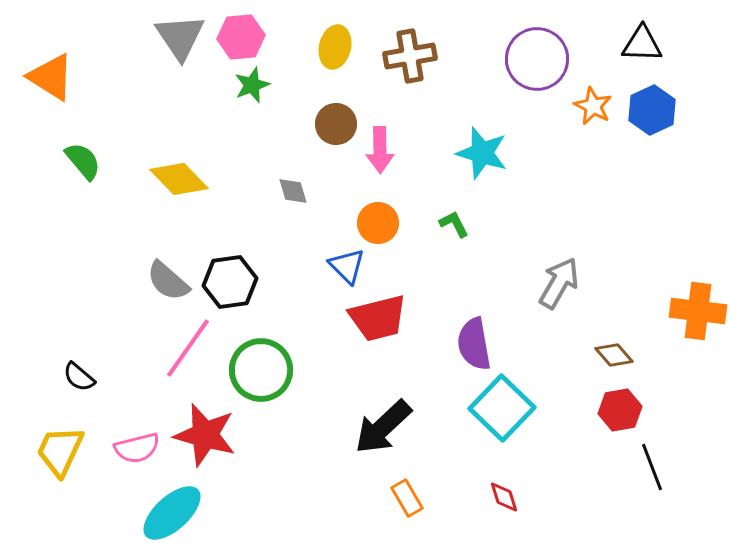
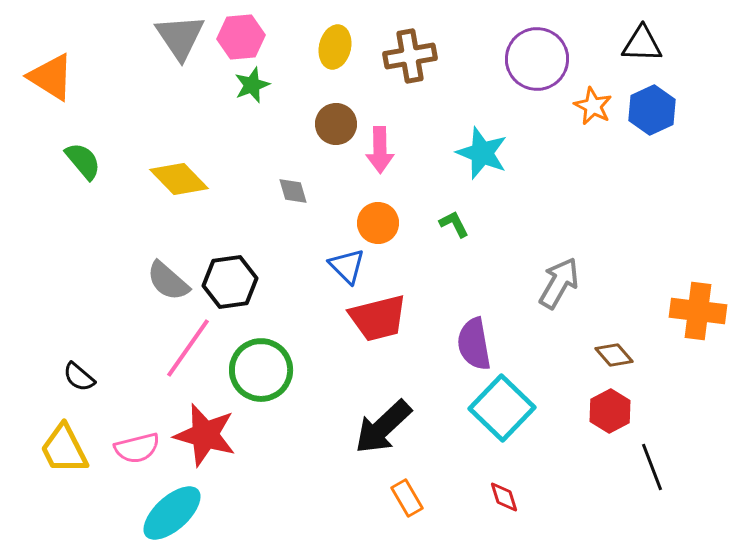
cyan star: rotated 4 degrees clockwise
red hexagon: moved 10 px left, 1 px down; rotated 18 degrees counterclockwise
yellow trapezoid: moved 4 px right, 2 px up; rotated 52 degrees counterclockwise
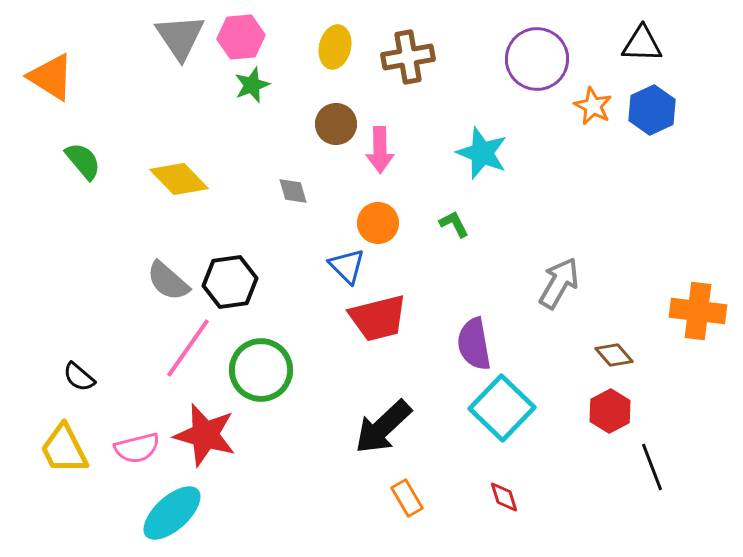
brown cross: moved 2 px left, 1 px down
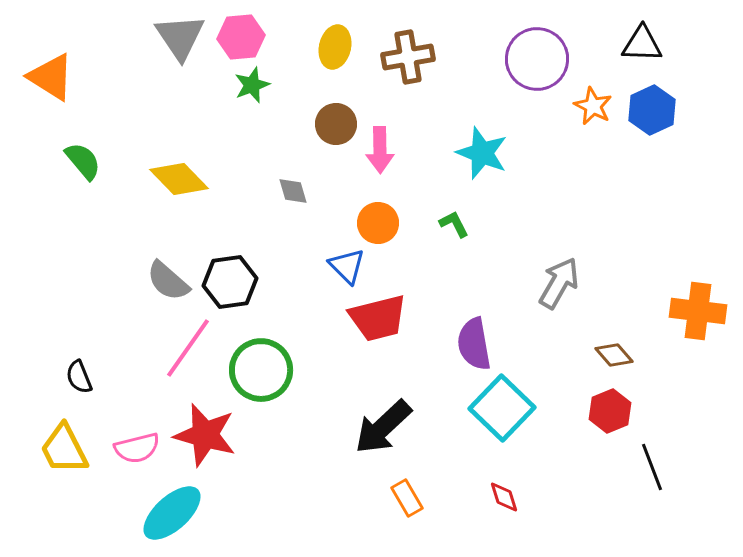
black semicircle: rotated 28 degrees clockwise
red hexagon: rotated 6 degrees clockwise
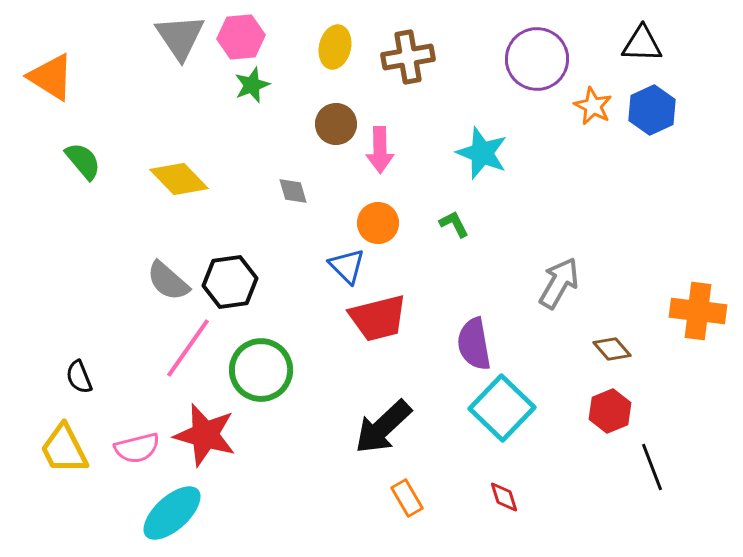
brown diamond: moved 2 px left, 6 px up
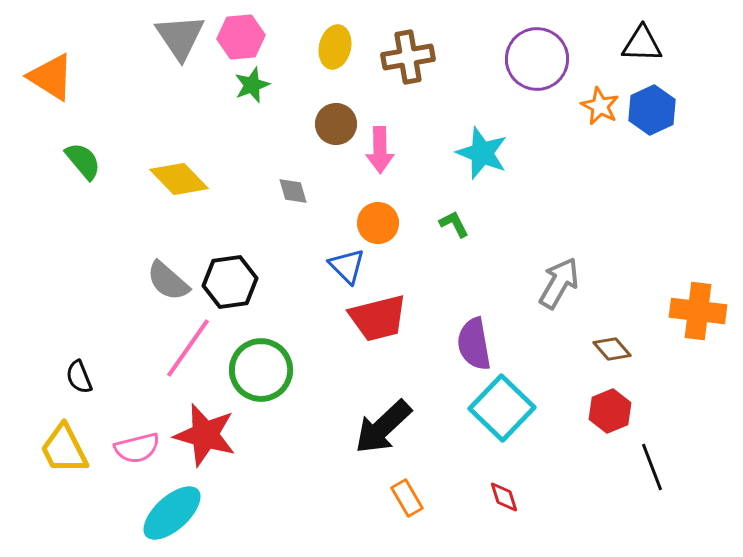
orange star: moved 7 px right
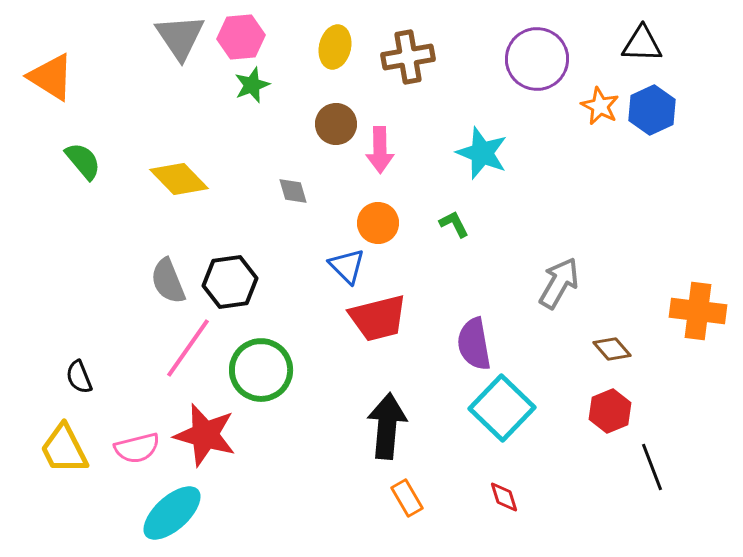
gray semicircle: rotated 27 degrees clockwise
black arrow: moved 4 px right, 1 px up; rotated 138 degrees clockwise
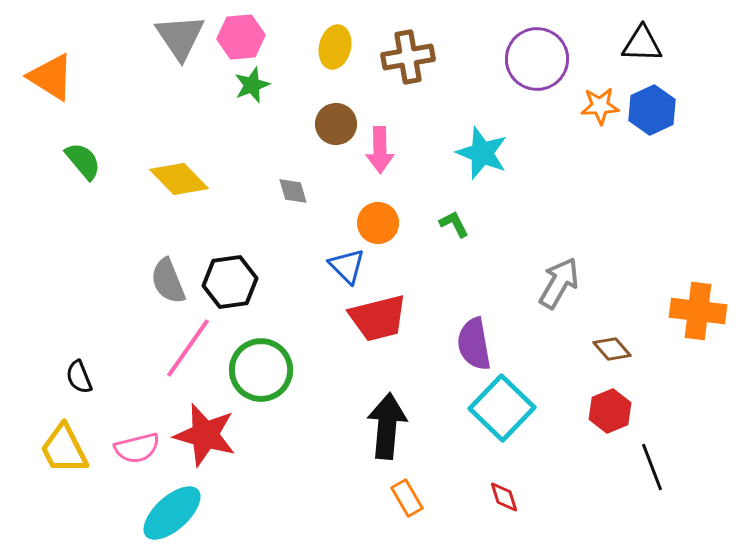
orange star: rotated 30 degrees counterclockwise
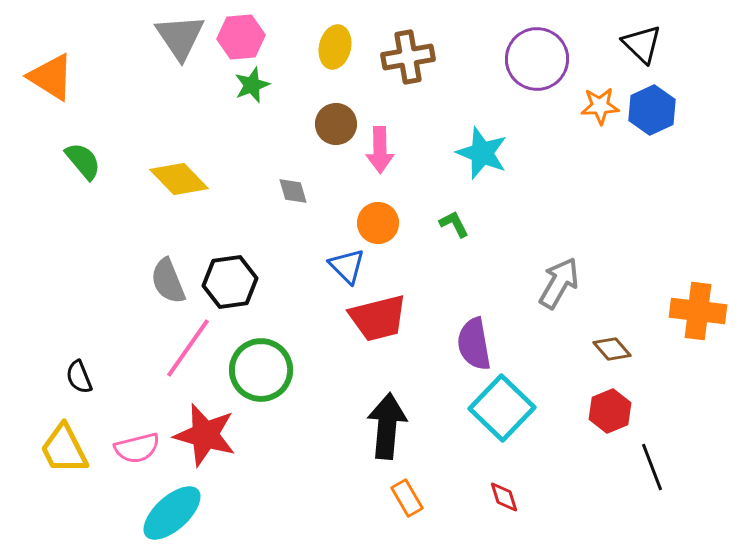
black triangle: rotated 42 degrees clockwise
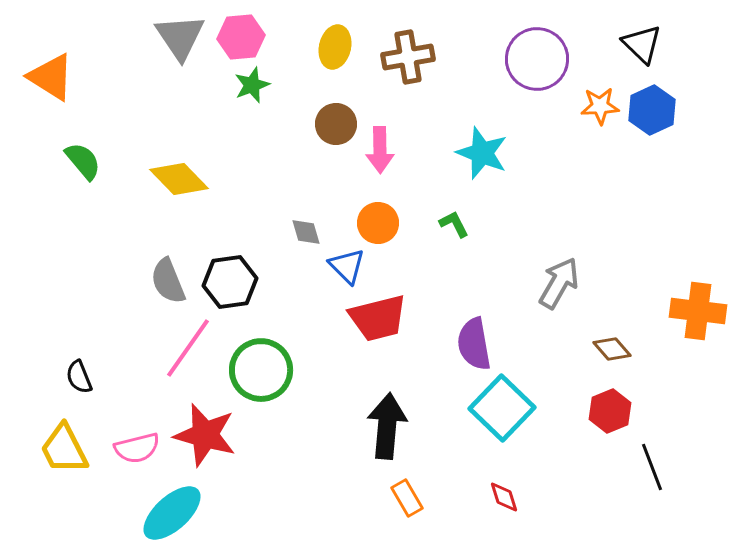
gray diamond: moved 13 px right, 41 px down
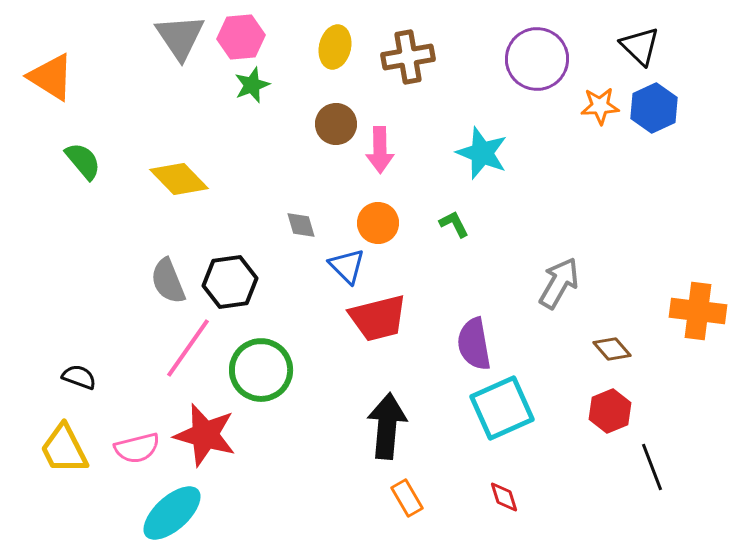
black triangle: moved 2 px left, 2 px down
blue hexagon: moved 2 px right, 2 px up
gray diamond: moved 5 px left, 7 px up
black semicircle: rotated 132 degrees clockwise
cyan square: rotated 22 degrees clockwise
